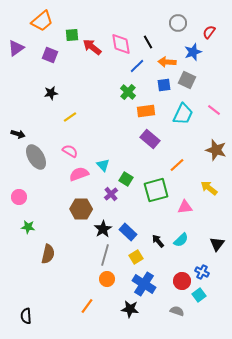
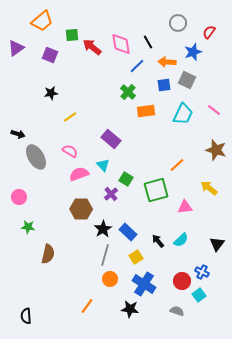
purple rectangle at (150, 139): moved 39 px left
orange circle at (107, 279): moved 3 px right
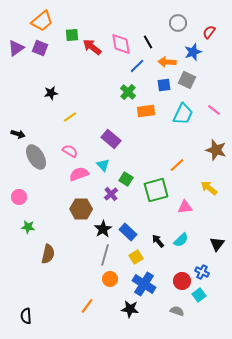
purple square at (50, 55): moved 10 px left, 7 px up
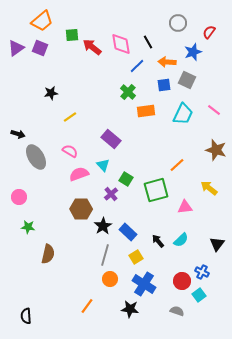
black star at (103, 229): moved 3 px up
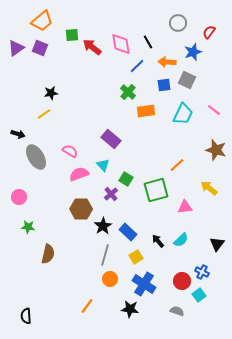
yellow line at (70, 117): moved 26 px left, 3 px up
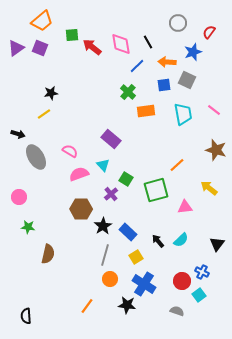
cyan trapezoid at (183, 114): rotated 35 degrees counterclockwise
black star at (130, 309): moved 3 px left, 4 px up
